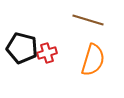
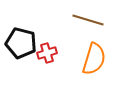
black pentagon: moved 1 px left, 5 px up
orange semicircle: moved 1 px right, 1 px up
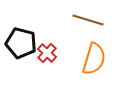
red cross: rotated 30 degrees counterclockwise
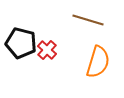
red cross: moved 3 px up
orange semicircle: moved 4 px right, 3 px down
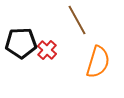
brown line: moved 11 px left; rotated 44 degrees clockwise
black pentagon: rotated 16 degrees counterclockwise
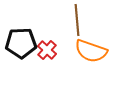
brown line: rotated 24 degrees clockwise
orange semicircle: moved 7 px left, 11 px up; rotated 92 degrees clockwise
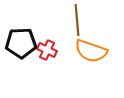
red cross: rotated 18 degrees counterclockwise
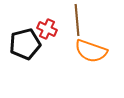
black pentagon: moved 4 px right, 1 px down; rotated 12 degrees counterclockwise
red cross: moved 21 px up
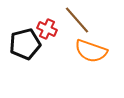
brown line: rotated 36 degrees counterclockwise
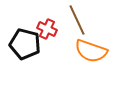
brown line: rotated 16 degrees clockwise
black pentagon: rotated 28 degrees clockwise
